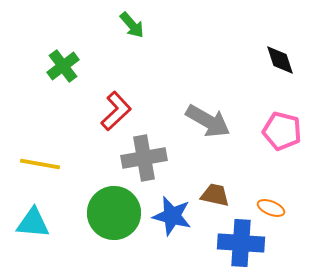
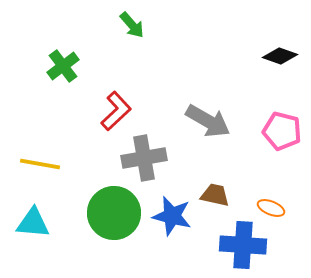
black diamond: moved 4 px up; rotated 52 degrees counterclockwise
blue cross: moved 2 px right, 2 px down
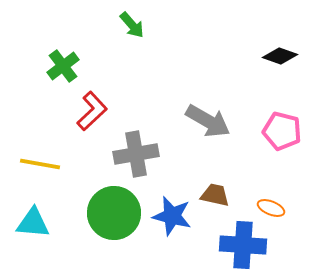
red L-shape: moved 24 px left
gray cross: moved 8 px left, 4 px up
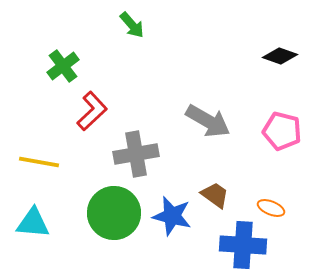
yellow line: moved 1 px left, 2 px up
brown trapezoid: rotated 24 degrees clockwise
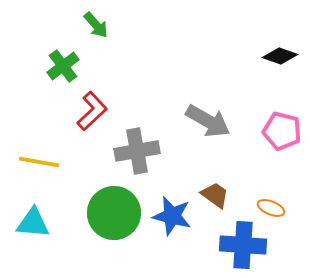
green arrow: moved 36 px left
gray cross: moved 1 px right, 3 px up
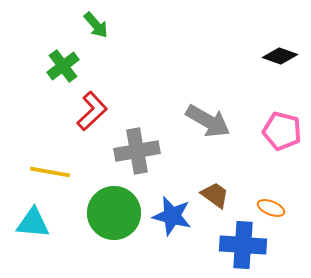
yellow line: moved 11 px right, 10 px down
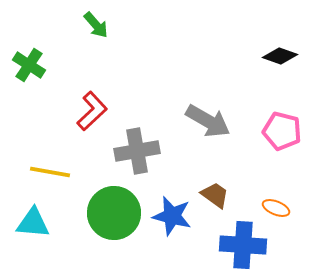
green cross: moved 34 px left, 1 px up; rotated 20 degrees counterclockwise
orange ellipse: moved 5 px right
